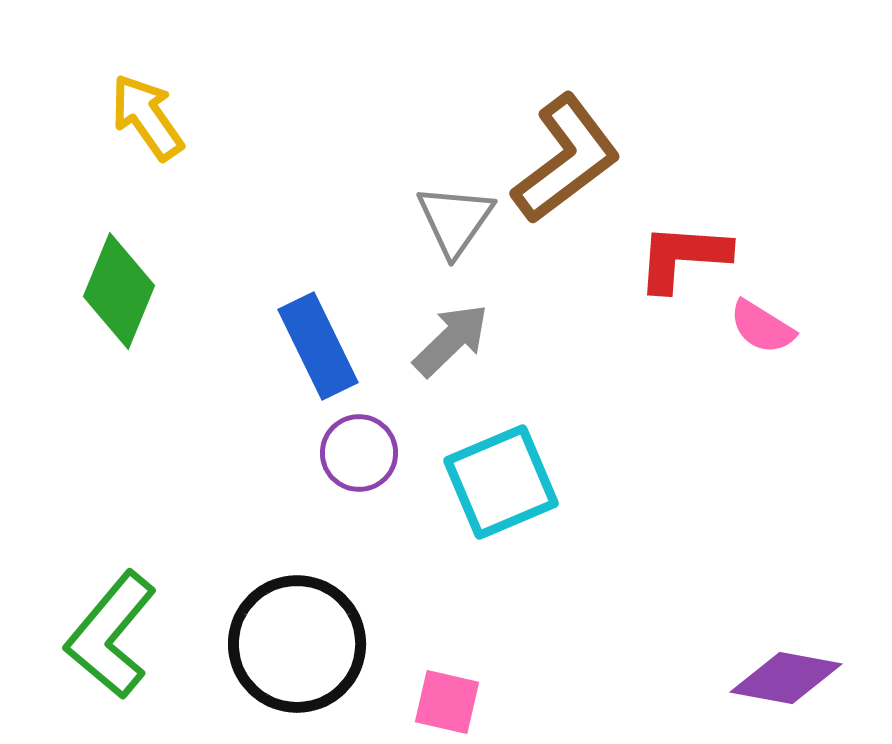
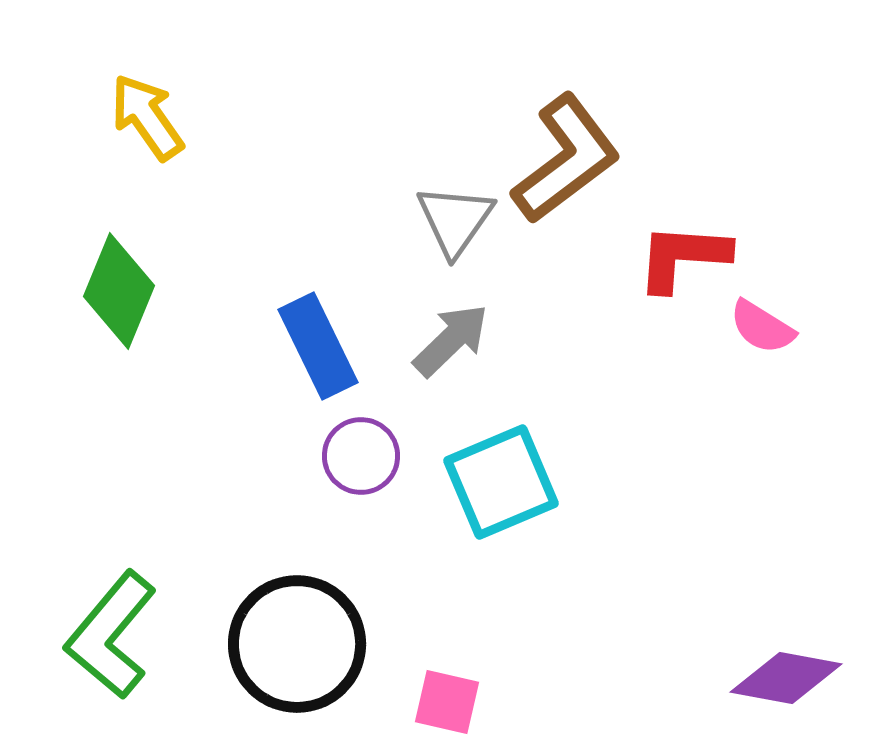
purple circle: moved 2 px right, 3 px down
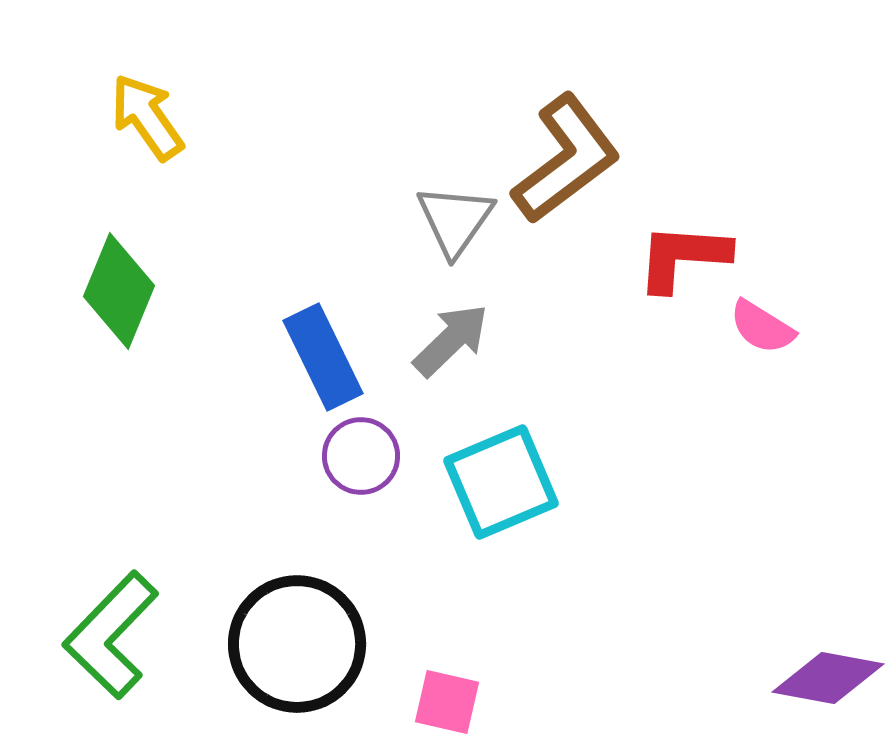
blue rectangle: moved 5 px right, 11 px down
green L-shape: rotated 4 degrees clockwise
purple diamond: moved 42 px right
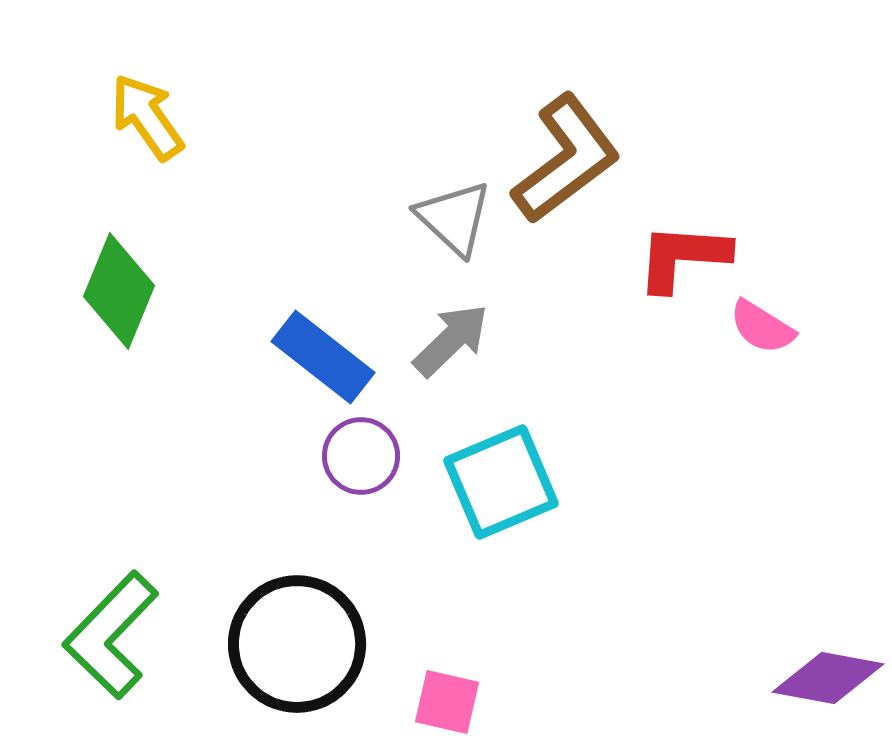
gray triangle: moved 1 px left, 2 px up; rotated 22 degrees counterclockwise
blue rectangle: rotated 26 degrees counterclockwise
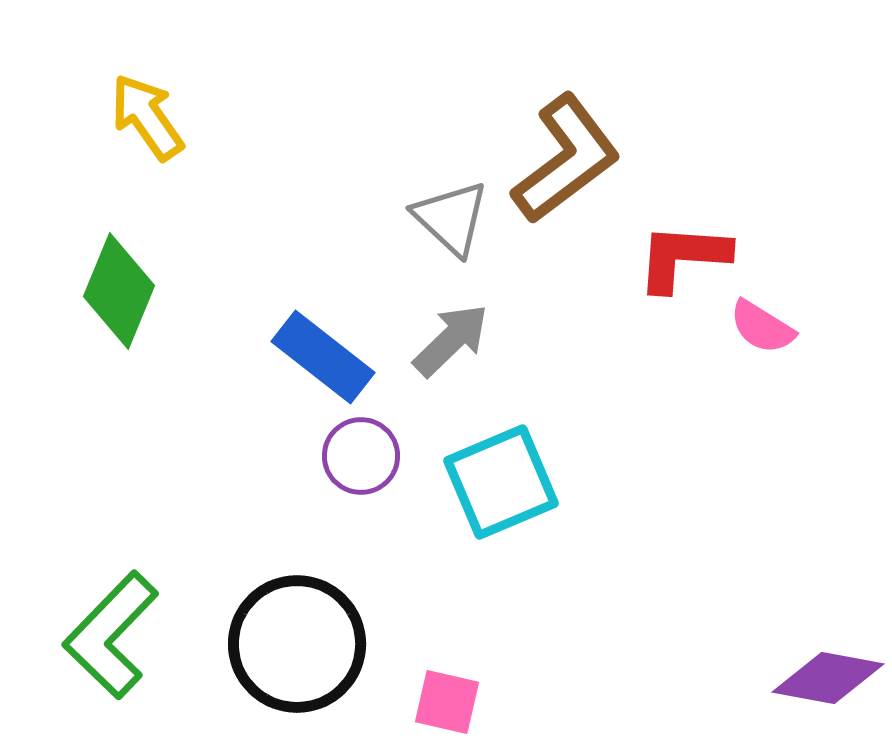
gray triangle: moved 3 px left
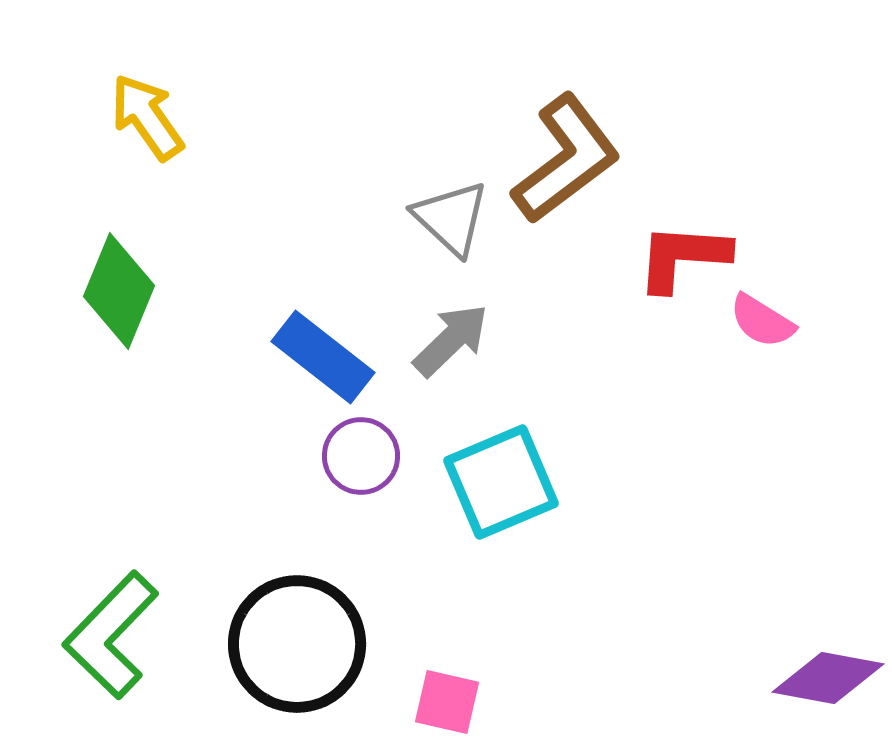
pink semicircle: moved 6 px up
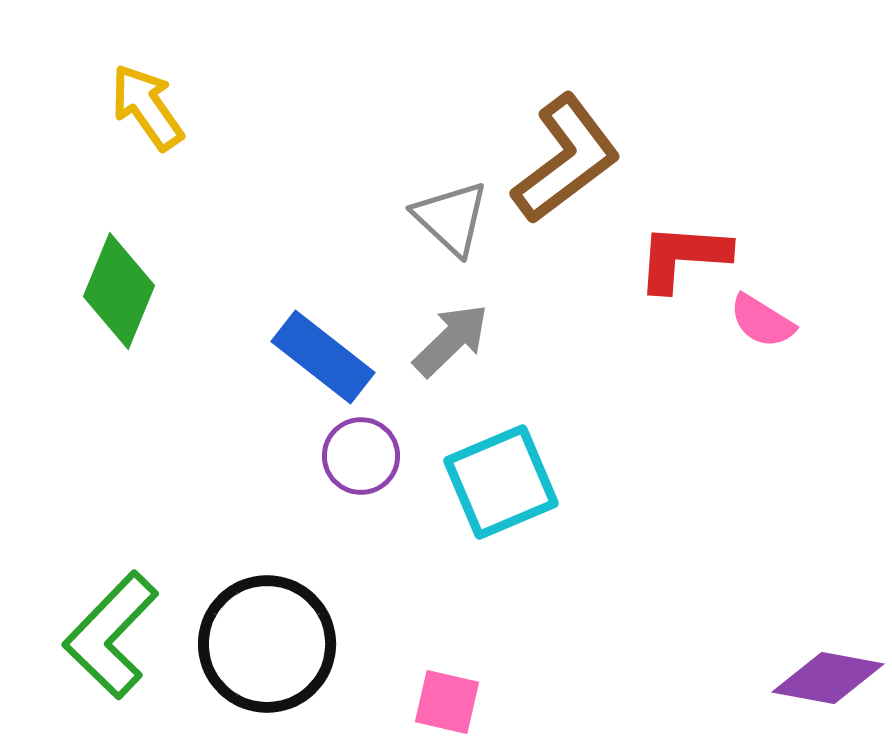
yellow arrow: moved 10 px up
black circle: moved 30 px left
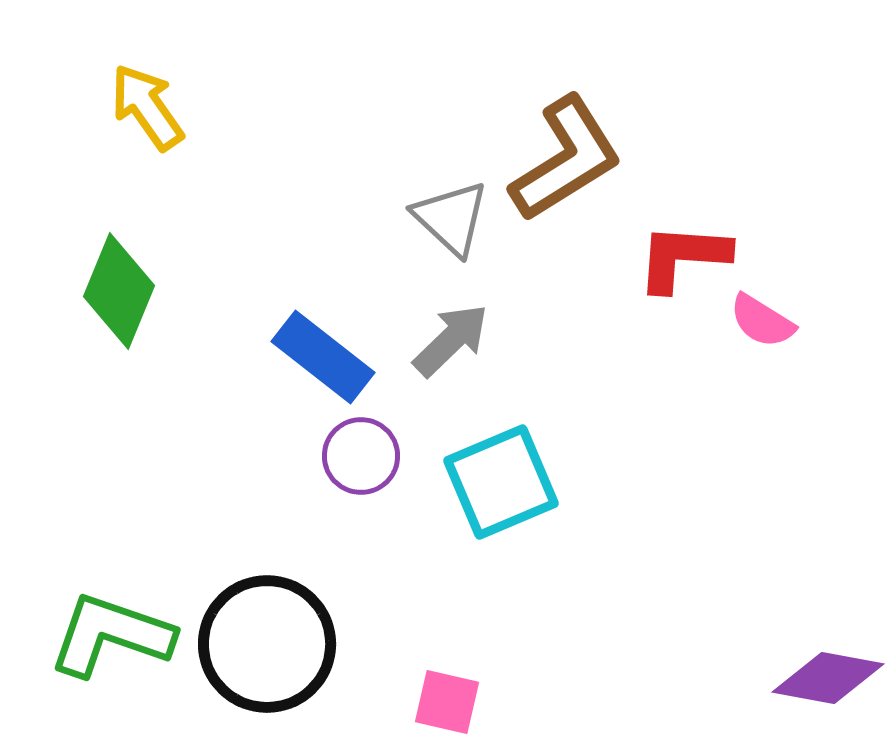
brown L-shape: rotated 5 degrees clockwise
green L-shape: rotated 65 degrees clockwise
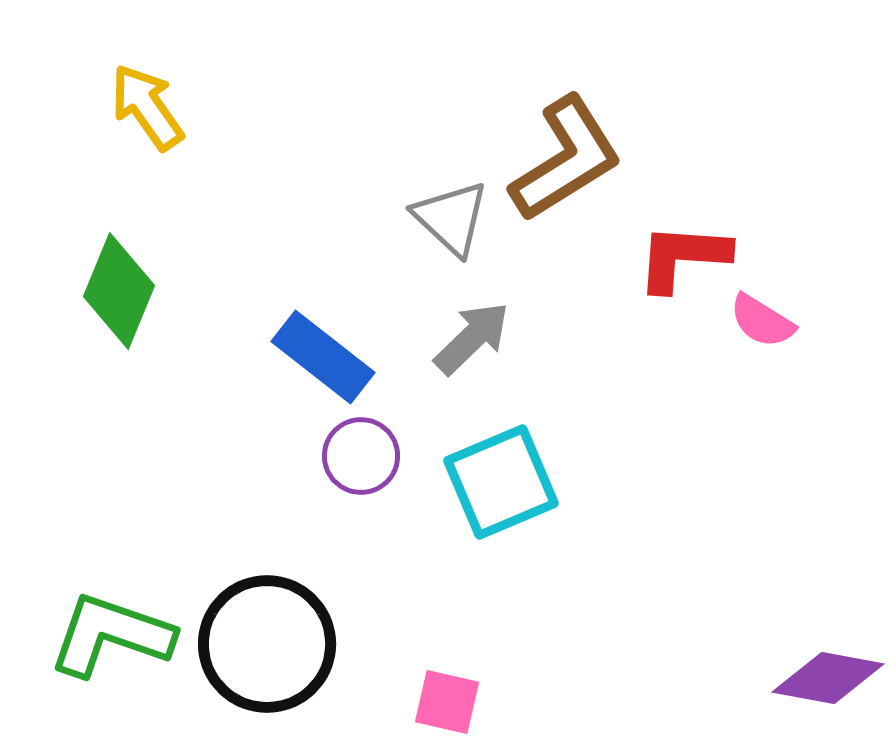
gray arrow: moved 21 px right, 2 px up
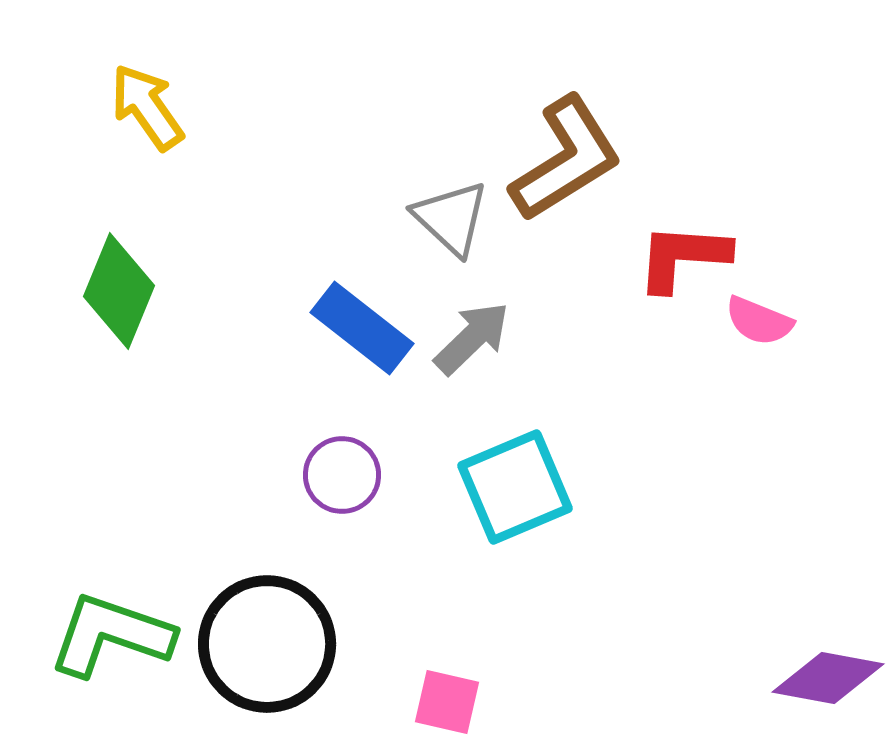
pink semicircle: moved 3 px left; rotated 10 degrees counterclockwise
blue rectangle: moved 39 px right, 29 px up
purple circle: moved 19 px left, 19 px down
cyan square: moved 14 px right, 5 px down
